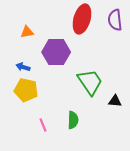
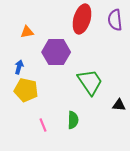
blue arrow: moved 4 px left; rotated 88 degrees clockwise
black triangle: moved 4 px right, 4 px down
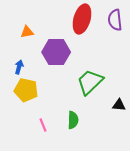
green trapezoid: rotated 100 degrees counterclockwise
